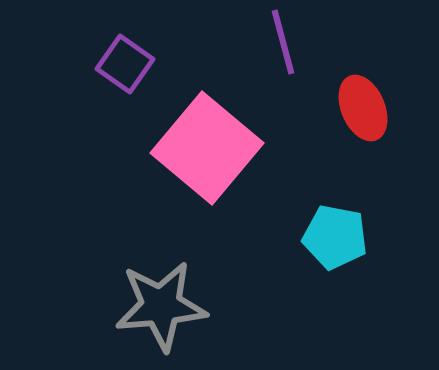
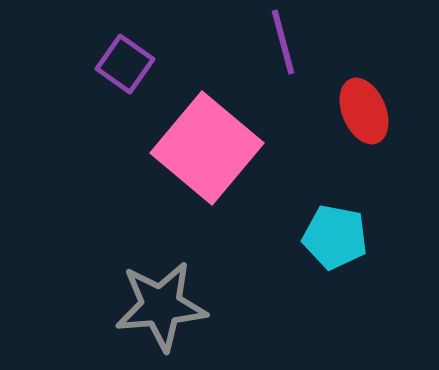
red ellipse: moved 1 px right, 3 px down
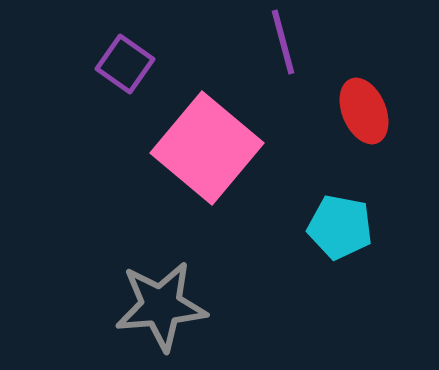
cyan pentagon: moved 5 px right, 10 px up
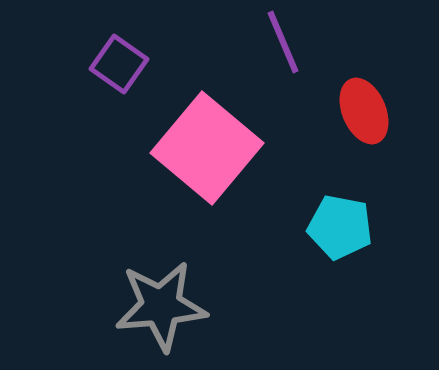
purple line: rotated 8 degrees counterclockwise
purple square: moved 6 px left
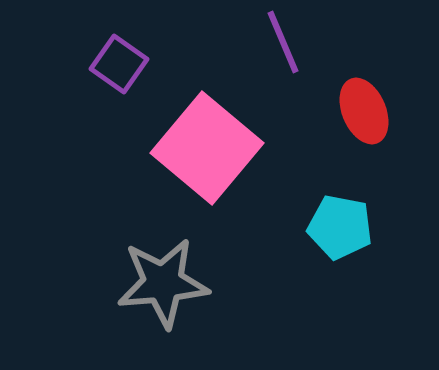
gray star: moved 2 px right, 23 px up
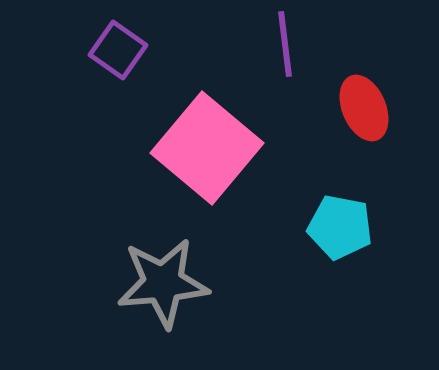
purple line: moved 2 px right, 2 px down; rotated 16 degrees clockwise
purple square: moved 1 px left, 14 px up
red ellipse: moved 3 px up
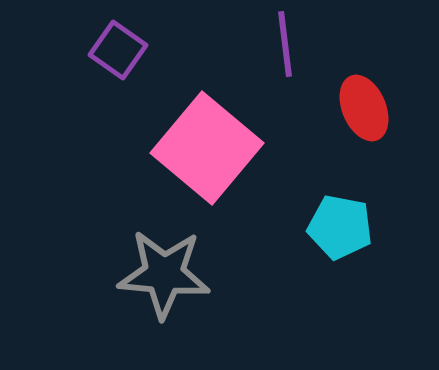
gray star: moved 1 px right, 9 px up; rotated 10 degrees clockwise
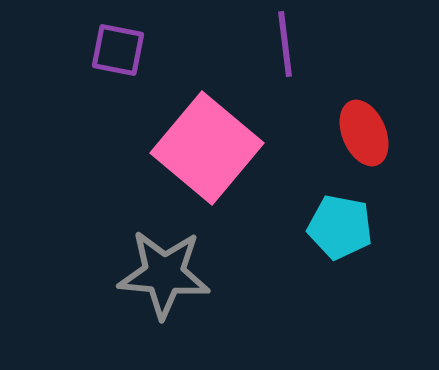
purple square: rotated 24 degrees counterclockwise
red ellipse: moved 25 px down
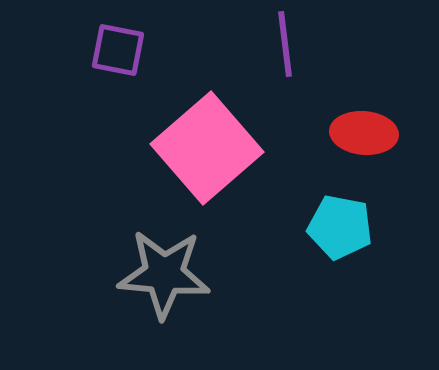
red ellipse: rotated 62 degrees counterclockwise
pink square: rotated 9 degrees clockwise
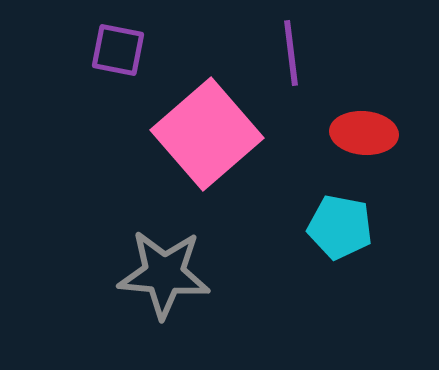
purple line: moved 6 px right, 9 px down
pink square: moved 14 px up
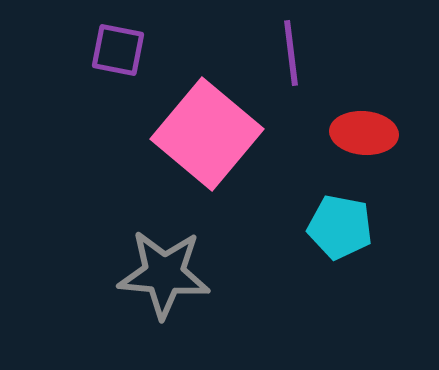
pink square: rotated 9 degrees counterclockwise
